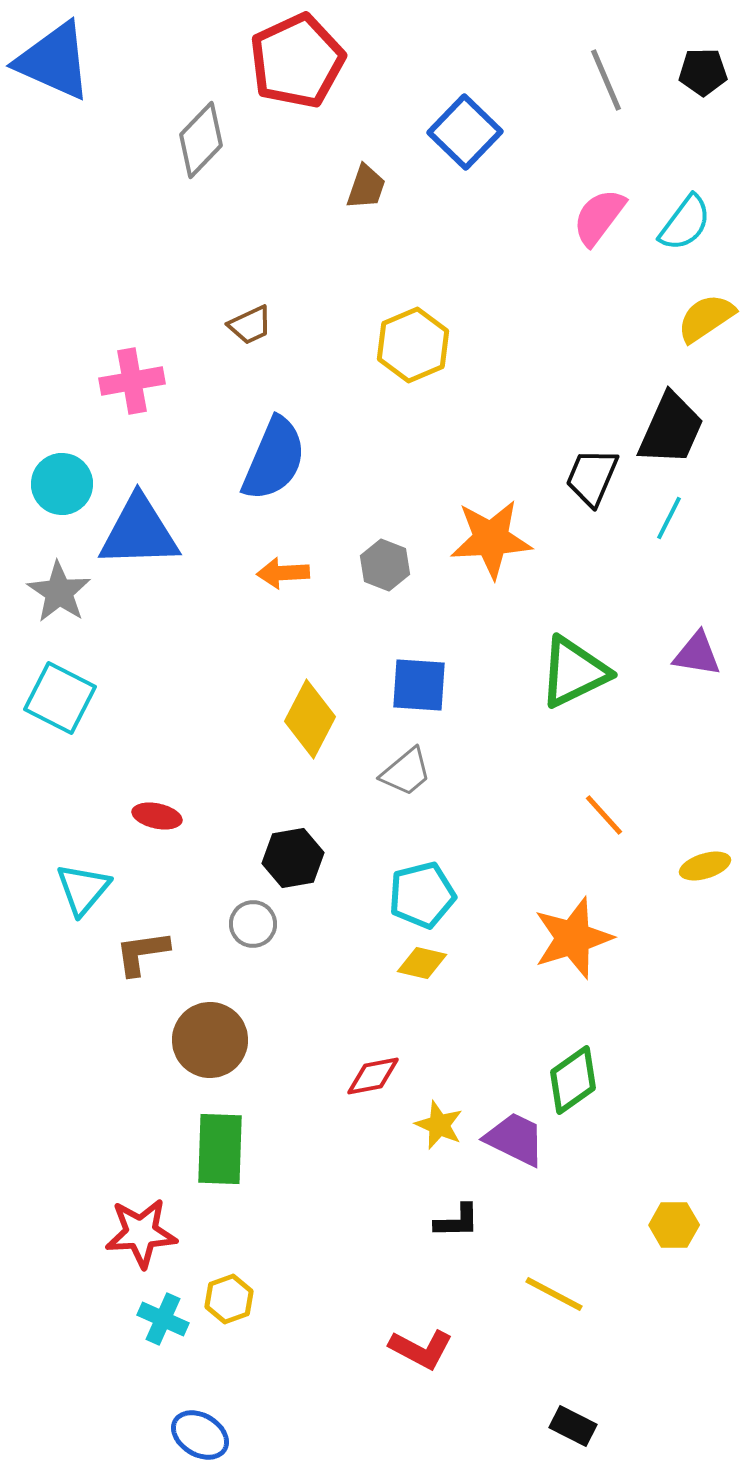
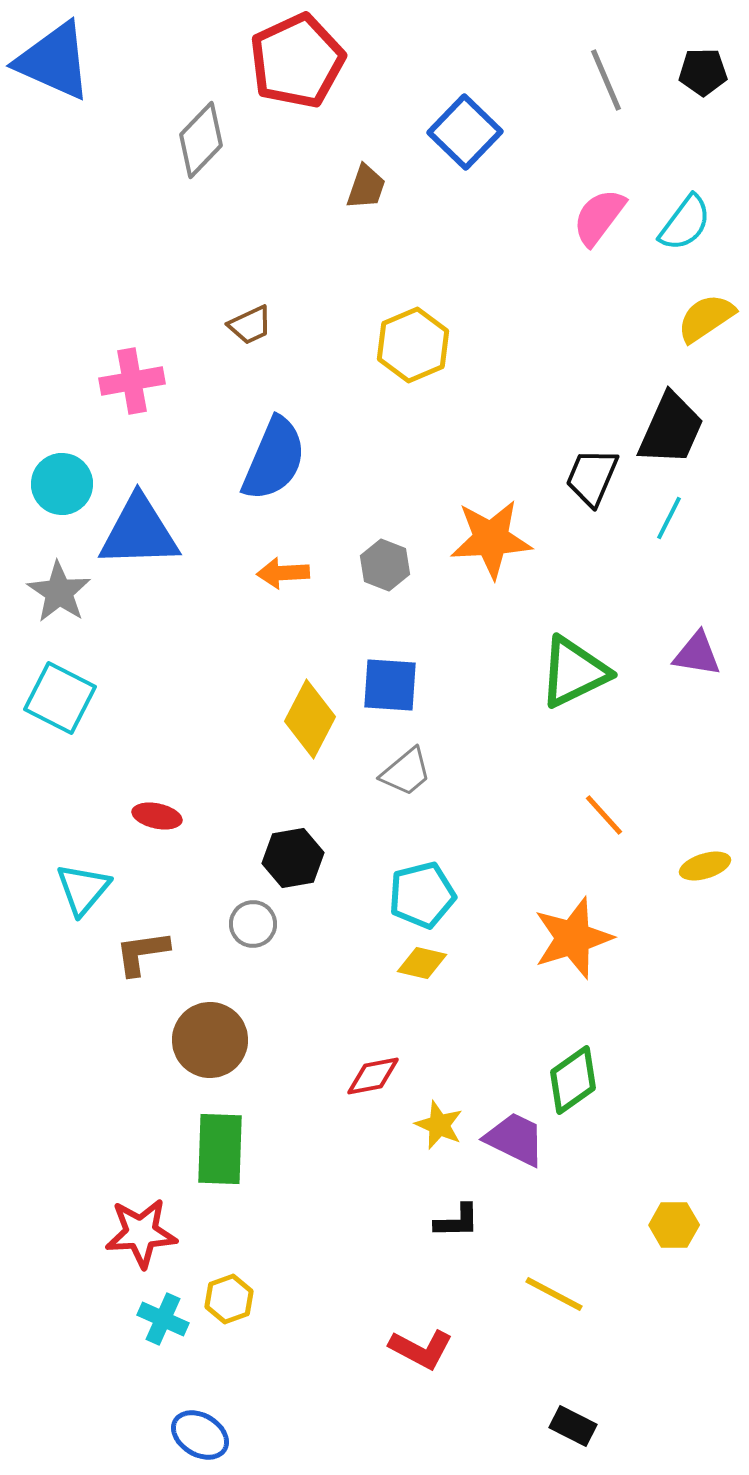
blue square at (419, 685): moved 29 px left
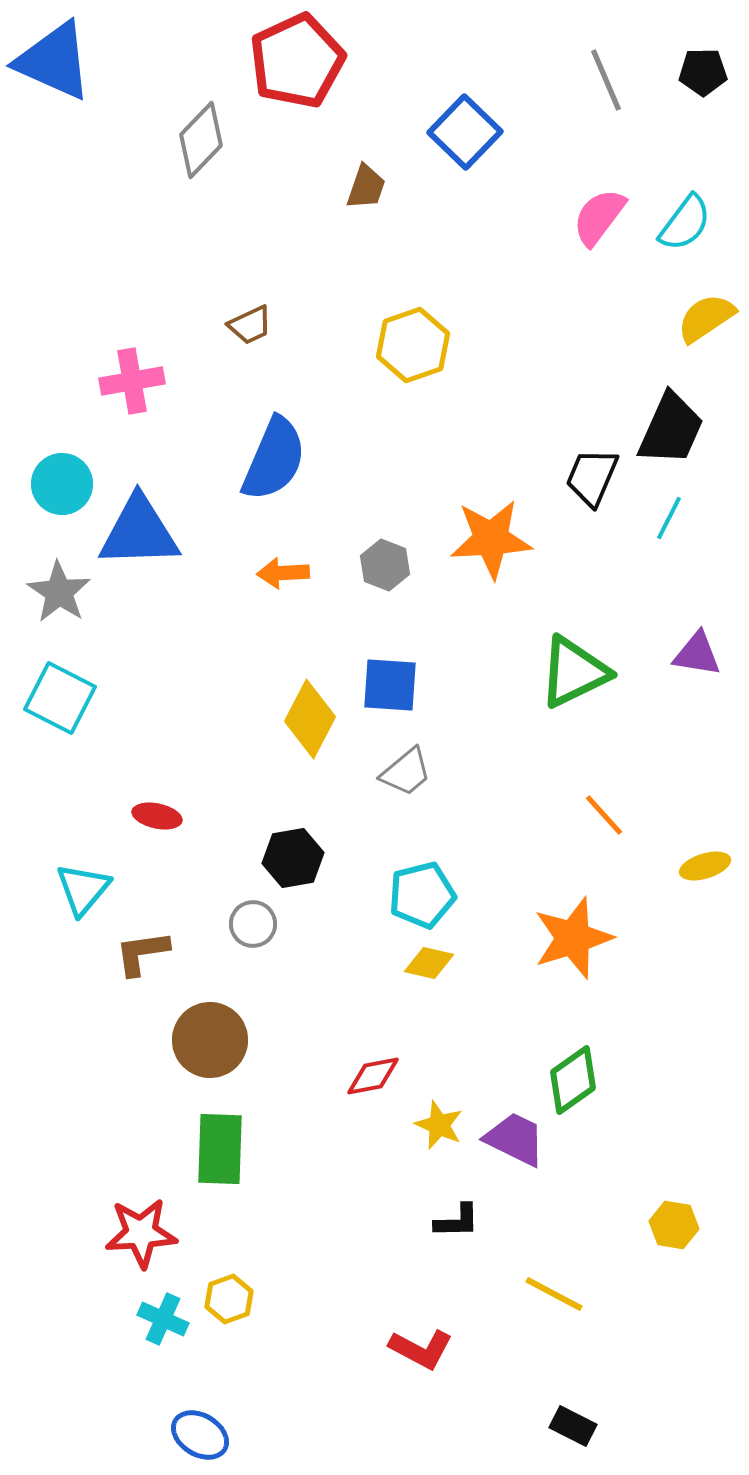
yellow hexagon at (413, 345): rotated 4 degrees clockwise
yellow diamond at (422, 963): moved 7 px right
yellow hexagon at (674, 1225): rotated 9 degrees clockwise
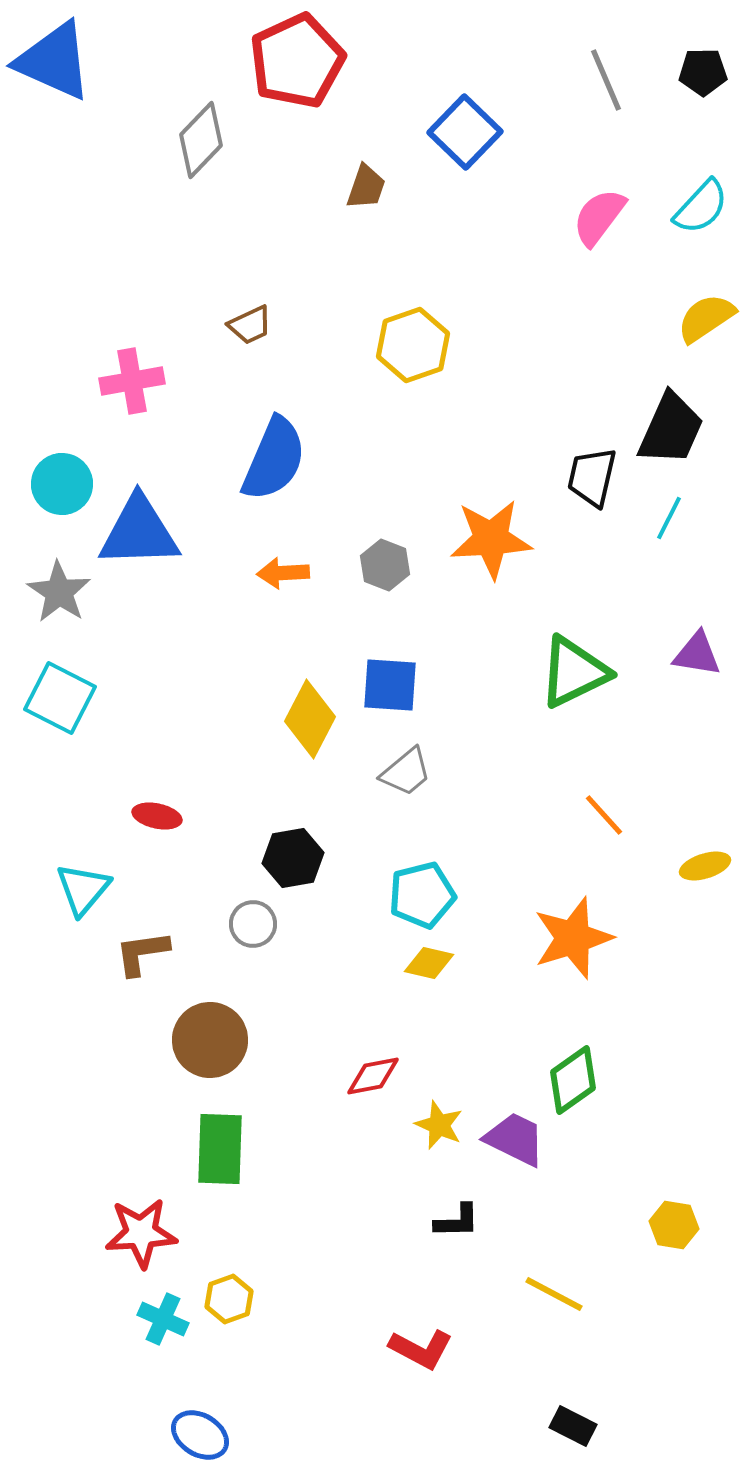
cyan semicircle at (685, 223): moved 16 px right, 16 px up; rotated 6 degrees clockwise
black trapezoid at (592, 477): rotated 10 degrees counterclockwise
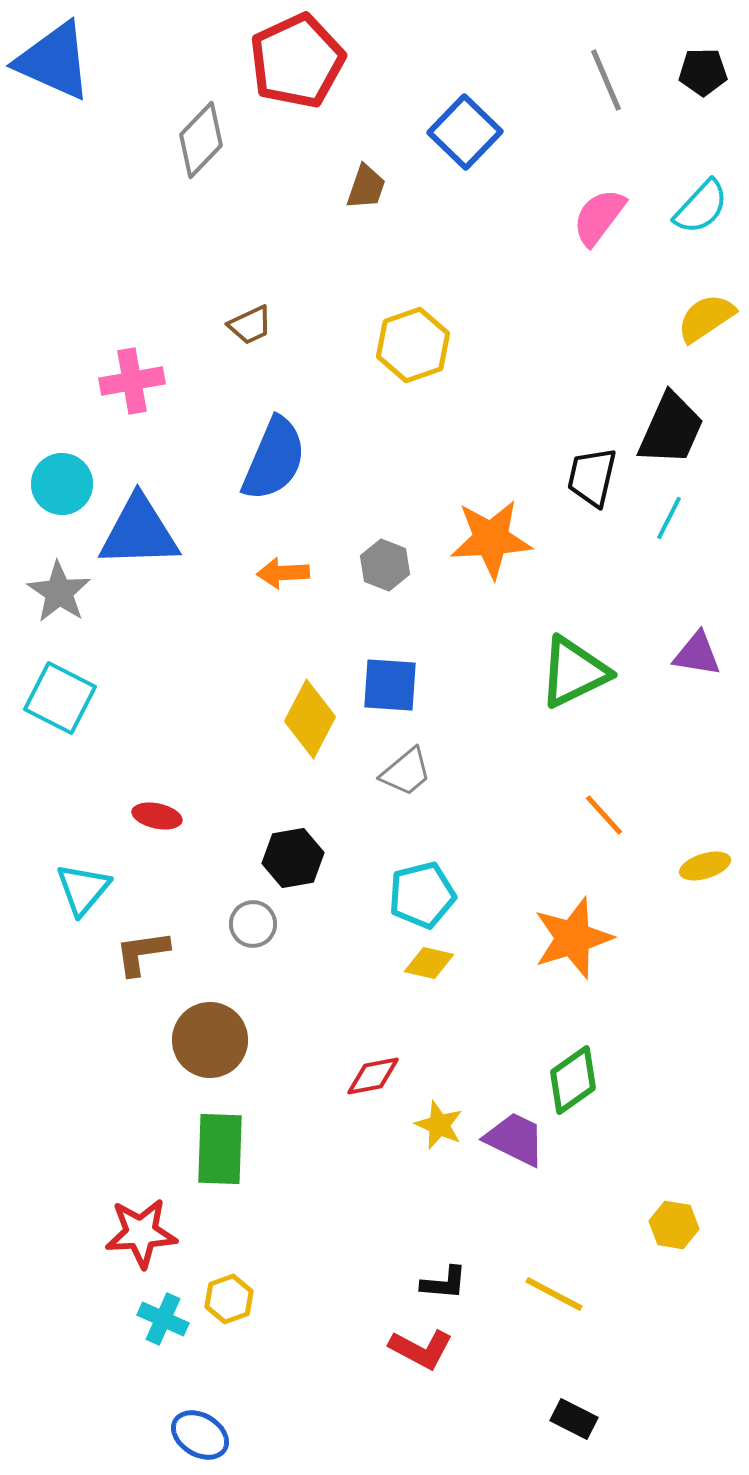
black L-shape at (457, 1221): moved 13 px left, 62 px down; rotated 6 degrees clockwise
black rectangle at (573, 1426): moved 1 px right, 7 px up
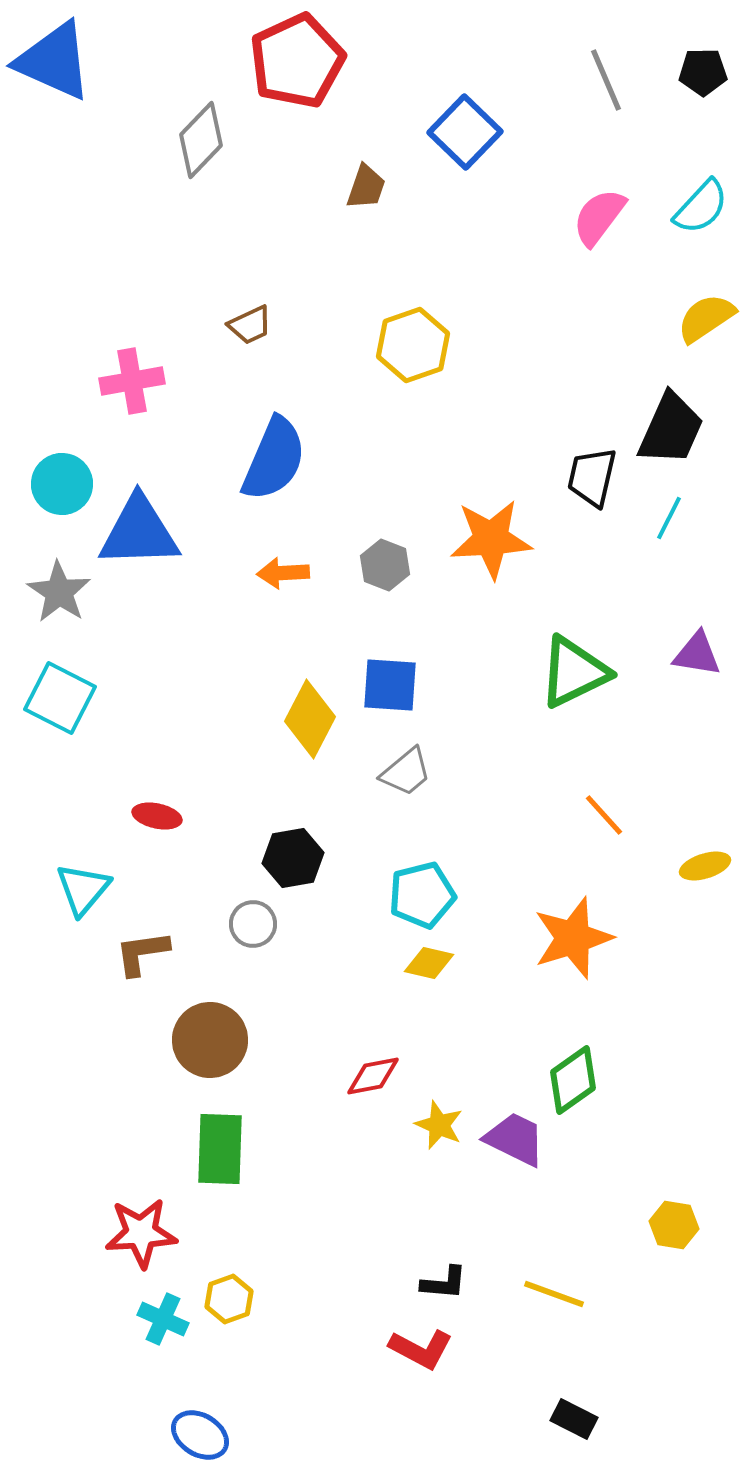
yellow line at (554, 1294): rotated 8 degrees counterclockwise
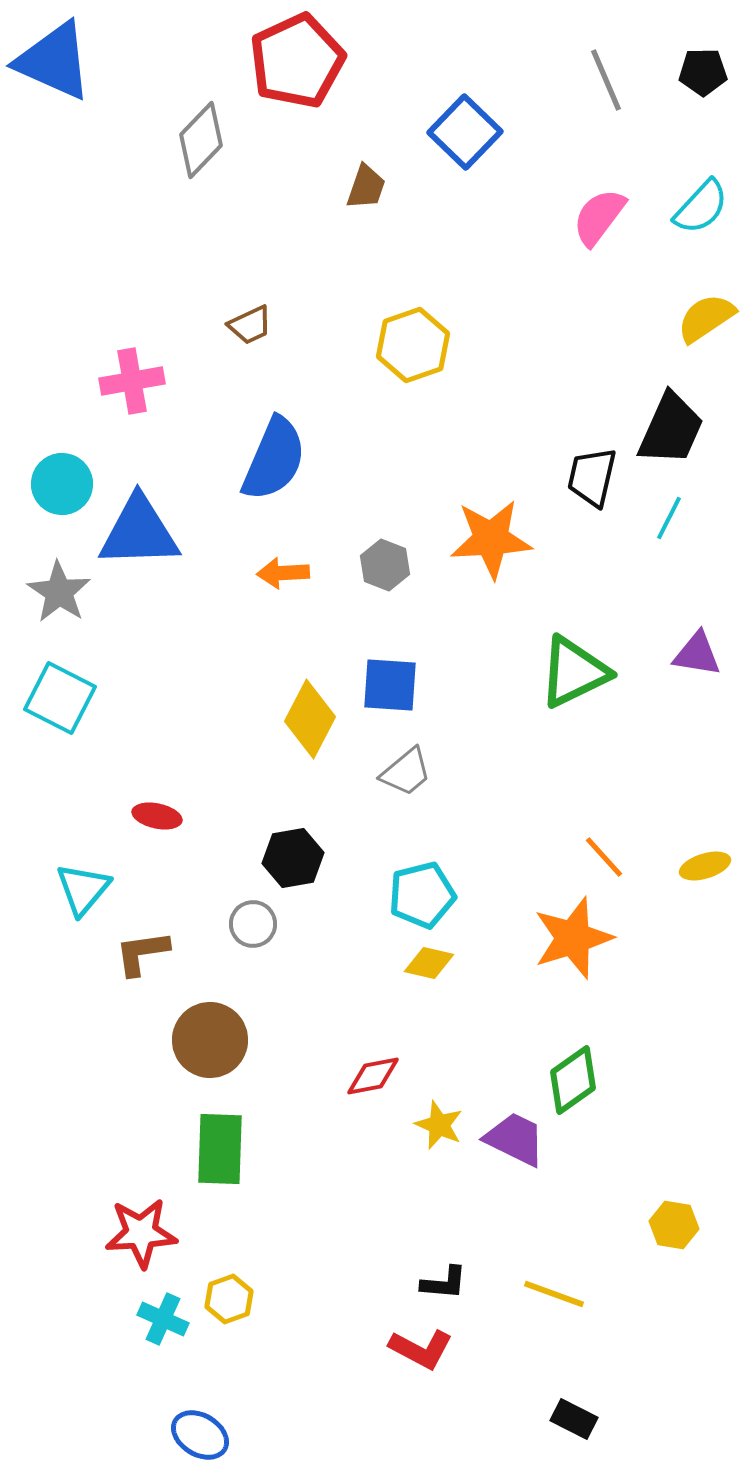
orange line at (604, 815): moved 42 px down
